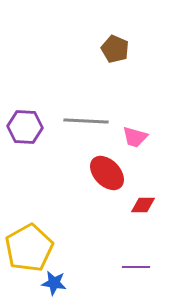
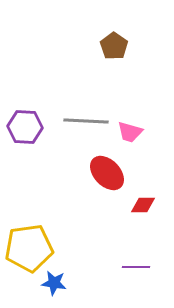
brown pentagon: moved 1 px left, 3 px up; rotated 12 degrees clockwise
pink trapezoid: moved 5 px left, 5 px up
yellow pentagon: rotated 21 degrees clockwise
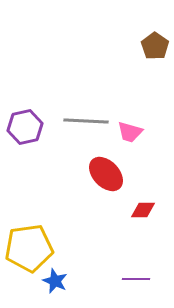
brown pentagon: moved 41 px right
purple hexagon: rotated 16 degrees counterclockwise
red ellipse: moved 1 px left, 1 px down
red diamond: moved 5 px down
purple line: moved 12 px down
blue star: moved 1 px right, 2 px up; rotated 15 degrees clockwise
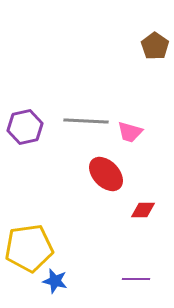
blue star: rotated 10 degrees counterclockwise
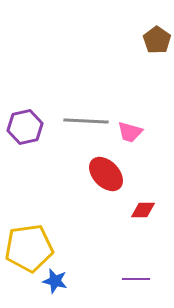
brown pentagon: moved 2 px right, 6 px up
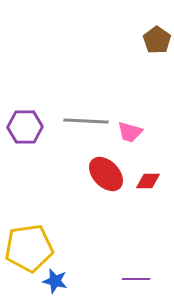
purple hexagon: rotated 12 degrees clockwise
red diamond: moved 5 px right, 29 px up
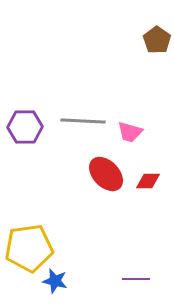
gray line: moved 3 px left
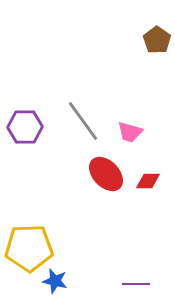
gray line: rotated 51 degrees clockwise
yellow pentagon: rotated 6 degrees clockwise
purple line: moved 5 px down
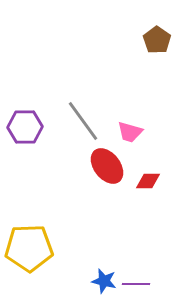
red ellipse: moved 1 px right, 8 px up; rotated 6 degrees clockwise
blue star: moved 49 px right
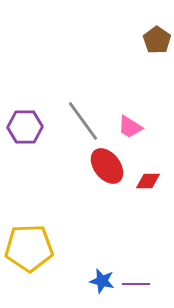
pink trapezoid: moved 5 px up; rotated 16 degrees clockwise
blue star: moved 2 px left
